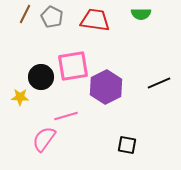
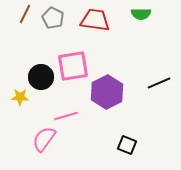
gray pentagon: moved 1 px right, 1 px down
purple hexagon: moved 1 px right, 5 px down
black square: rotated 12 degrees clockwise
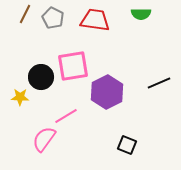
pink line: rotated 15 degrees counterclockwise
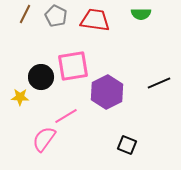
gray pentagon: moved 3 px right, 2 px up
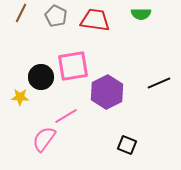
brown line: moved 4 px left, 1 px up
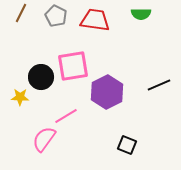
black line: moved 2 px down
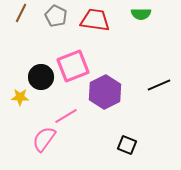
pink square: rotated 12 degrees counterclockwise
purple hexagon: moved 2 px left
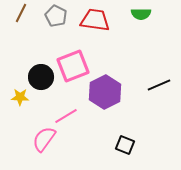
black square: moved 2 px left
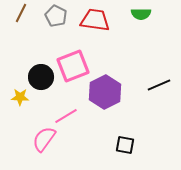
black square: rotated 12 degrees counterclockwise
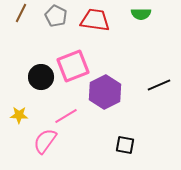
yellow star: moved 1 px left, 18 px down
pink semicircle: moved 1 px right, 2 px down
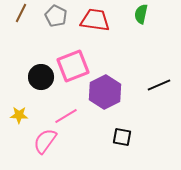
green semicircle: rotated 102 degrees clockwise
black square: moved 3 px left, 8 px up
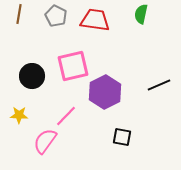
brown line: moved 2 px left, 1 px down; rotated 18 degrees counterclockwise
pink square: rotated 8 degrees clockwise
black circle: moved 9 px left, 1 px up
pink line: rotated 15 degrees counterclockwise
